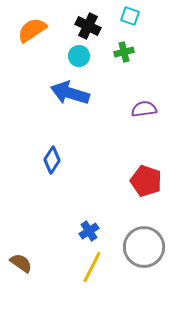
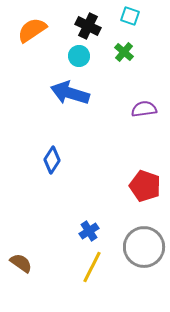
green cross: rotated 36 degrees counterclockwise
red pentagon: moved 1 px left, 5 px down
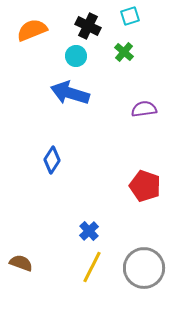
cyan square: rotated 36 degrees counterclockwise
orange semicircle: rotated 12 degrees clockwise
cyan circle: moved 3 px left
blue cross: rotated 12 degrees counterclockwise
gray circle: moved 21 px down
brown semicircle: rotated 15 degrees counterclockwise
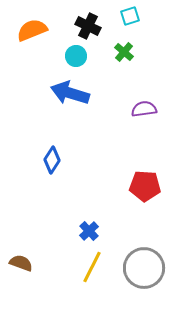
red pentagon: rotated 16 degrees counterclockwise
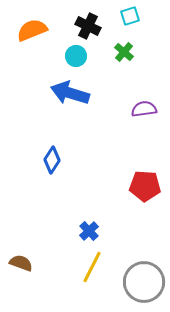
gray circle: moved 14 px down
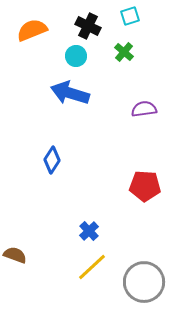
brown semicircle: moved 6 px left, 8 px up
yellow line: rotated 20 degrees clockwise
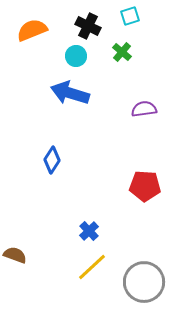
green cross: moved 2 px left
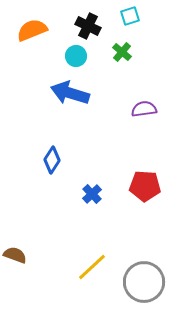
blue cross: moved 3 px right, 37 px up
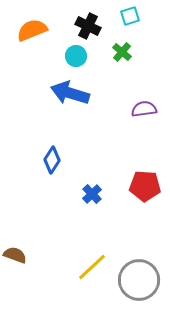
gray circle: moved 5 px left, 2 px up
